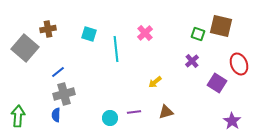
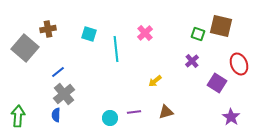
yellow arrow: moved 1 px up
gray cross: rotated 25 degrees counterclockwise
purple star: moved 1 px left, 4 px up
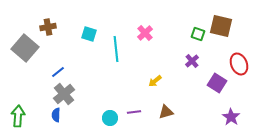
brown cross: moved 2 px up
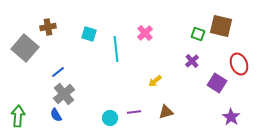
blue semicircle: rotated 32 degrees counterclockwise
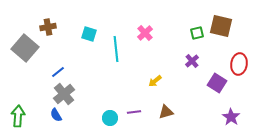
green square: moved 1 px left, 1 px up; rotated 32 degrees counterclockwise
red ellipse: rotated 30 degrees clockwise
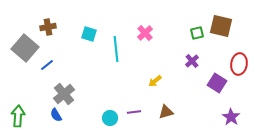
blue line: moved 11 px left, 7 px up
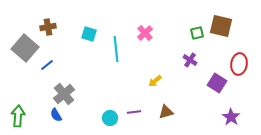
purple cross: moved 2 px left, 1 px up; rotated 16 degrees counterclockwise
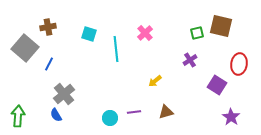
purple cross: rotated 24 degrees clockwise
blue line: moved 2 px right, 1 px up; rotated 24 degrees counterclockwise
purple square: moved 2 px down
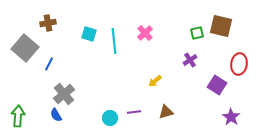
brown cross: moved 4 px up
cyan line: moved 2 px left, 8 px up
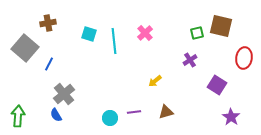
red ellipse: moved 5 px right, 6 px up
